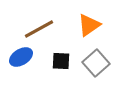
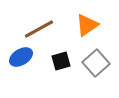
orange triangle: moved 2 px left
black square: rotated 18 degrees counterclockwise
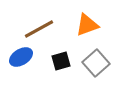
orange triangle: rotated 15 degrees clockwise
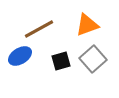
blue ellipse: moved 1 px left, 1 px up
gray square: moved 3 px left, 4 px up
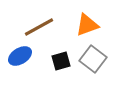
brown line: moved 2 px up
gray square: rotated 12 degrees counterclockwise
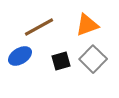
gray square: rotated 8 degrees clockwise
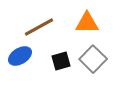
orange triangle: moved 2 px up; rotated 20 degrees clockwise
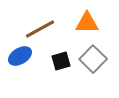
brown line: moved 1 px right, 2 px down
